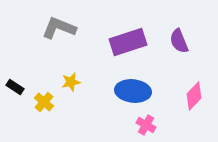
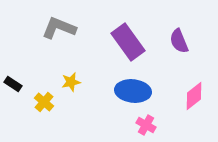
purple rectangle: rotated 72 degrees clockwise
black rectangle: moved 2 px left, 3 px up
pink diamond: rotated 8 degrees clockwise
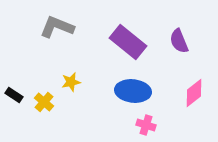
gray L-shape: moved 2 px left, 1 px up
purple rectangle: rotated 15 degrees counterclockwise
black rectangle: moved 1 px right, 11 px down
pink diamond: moved 3 px up
pink cross: rotated 12 degrees counterclockwise
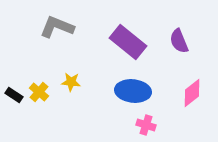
yellow star: rotated 18 degrees clockwise
pink diamond: moved 2 px left
yellow cross: moved 5 px left, 10 px up
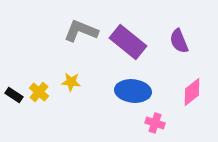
gray L-shape: moved 24 px right, 4 px down
pink diamond: moved 1 px up
pink cross: moved 9 px right, 2 px up
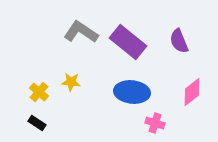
gray L-shape: moved 1 px down; rotated 12 degrees clockwise
blue ellipse: moved 1 px left, 1 px down
black rectangle: moved 23 px right, 28 px down
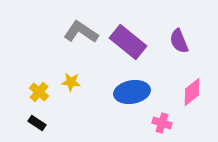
blue ellipse: rotated 16 degrees counterclockwise
pink cross: moved 7 px right
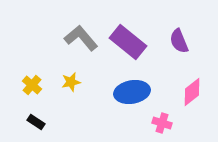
gray L-shape: moved 6 px down; rotated 16 degrees clockwise
yellow star: rotated 18 degrees counterclockwise
yellow cross: moved 7 px left, 7 px up
black rectangle: moved 1 px left, 1 px up
